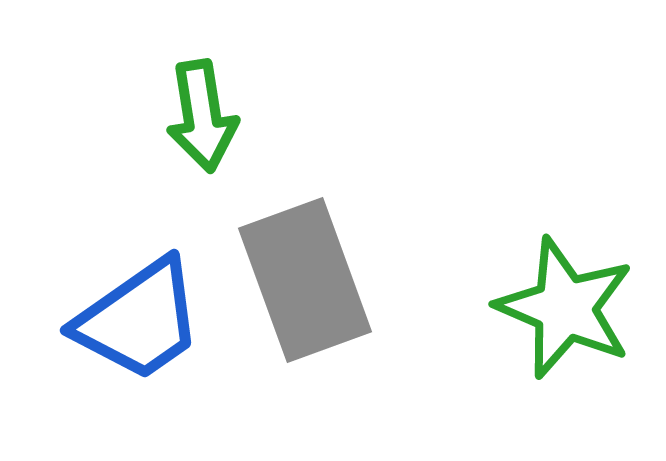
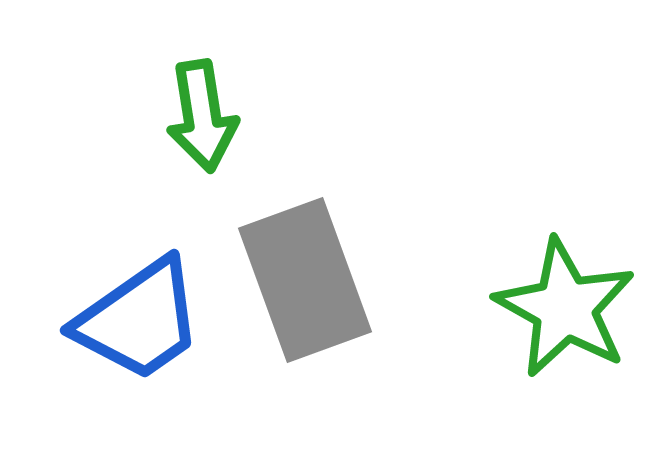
green star: rotated 6 degrees clockwise
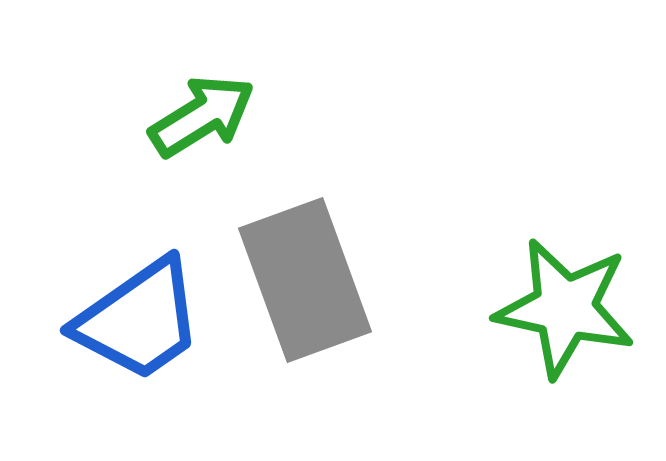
green arrow: rotated 113 degrees counterclockwise
green star: rotated 17 degrees counterclockwise
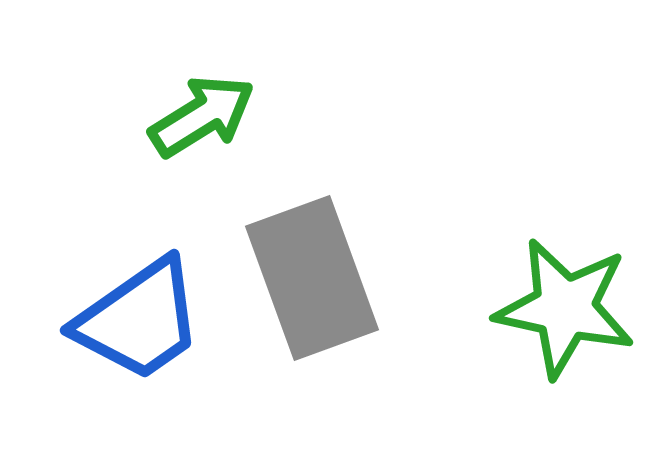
gray rectangle: moved 7 px right, 2 px up
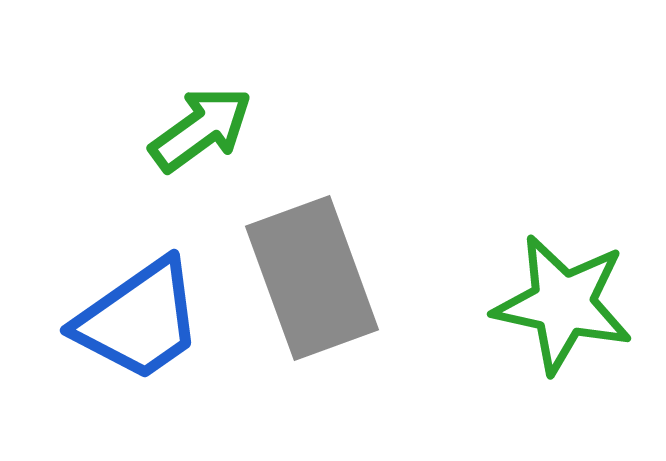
green arrow: moved 1 px left, 13 px down; rotated 4 degrees counterclockwise
green star: moved 2 px left, 4 px up
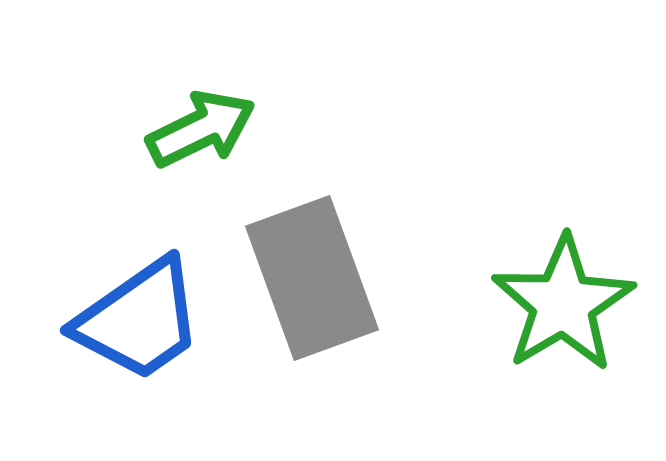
green arrow: rotated 10 degrees clockwise
green star: rotated 29 degrees clockwise
